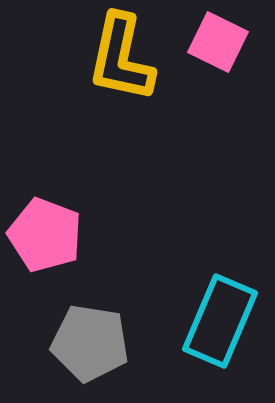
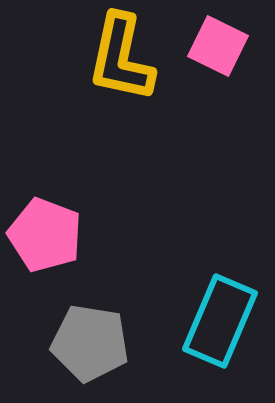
pink square: moved 4 px down
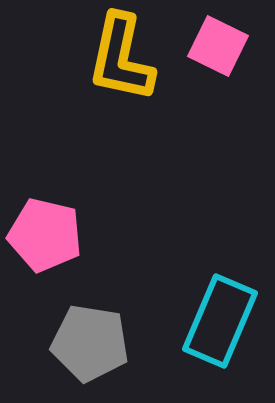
pink pentagon: rotated 8 degrees counterclockwise
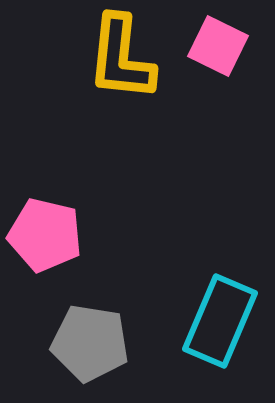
yellow L-shape: rotated 6 degrees counterclockwise
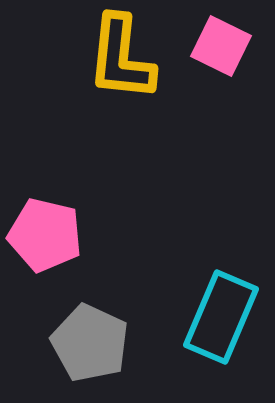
pink square: moved 3 px right
cyan rectangle: moved 1 px right, 4 px up
gray pentagon: rotated 16 degrees clockwise
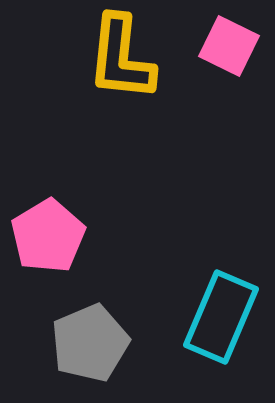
pink square: moved 8 px right
pink pentagon: moved 3 px right, 1 px down; rotated 28 degrees clockwise
gray pentagon: rotated 24 degrees clockwise
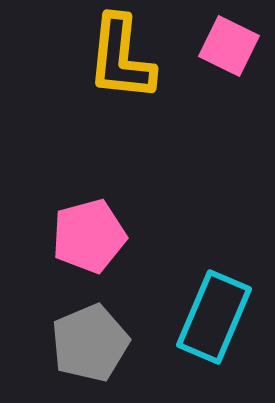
pink pentagon: moved 41 px right; rotated 16 degrees clockwise
cyan rectangle: moved 7 px left
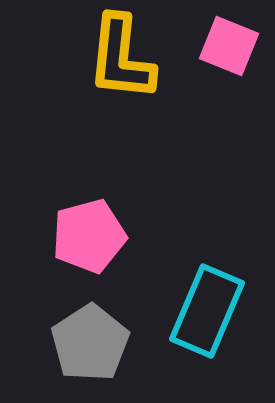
pink square: rotated 4 degrees counterclockwise
cyan rectangle: moved 7 px left, 6 px up
gray pentagon: rotated 10 degrees counterclockwise
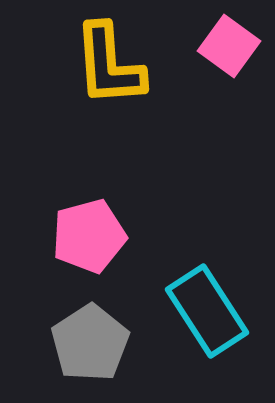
pink square: rotated 14 degrees clockwise
yellow L-shape: moved 12 px left, 7 px down; rotated 10 degrees counterclockwise
cyan rectangle: rotated 56 degrees counterclockwise
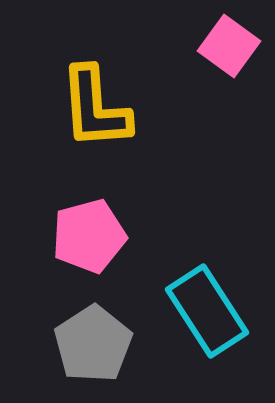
yellow L-shape: moved 14 px left, 43 px down
gray pentagon: moved 3 px right, 1 px down
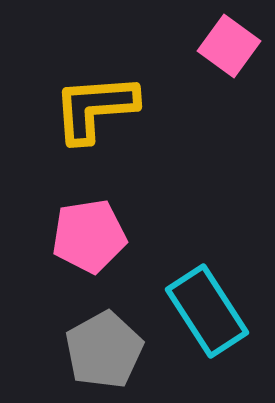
yellow L-shape: rotated 90 degrees clockwise
pink pentagon: rotated 6 degrees clockwise
gray pentagon: moved 11 px right, 6 px down; rotated 4 degrees clockwise
